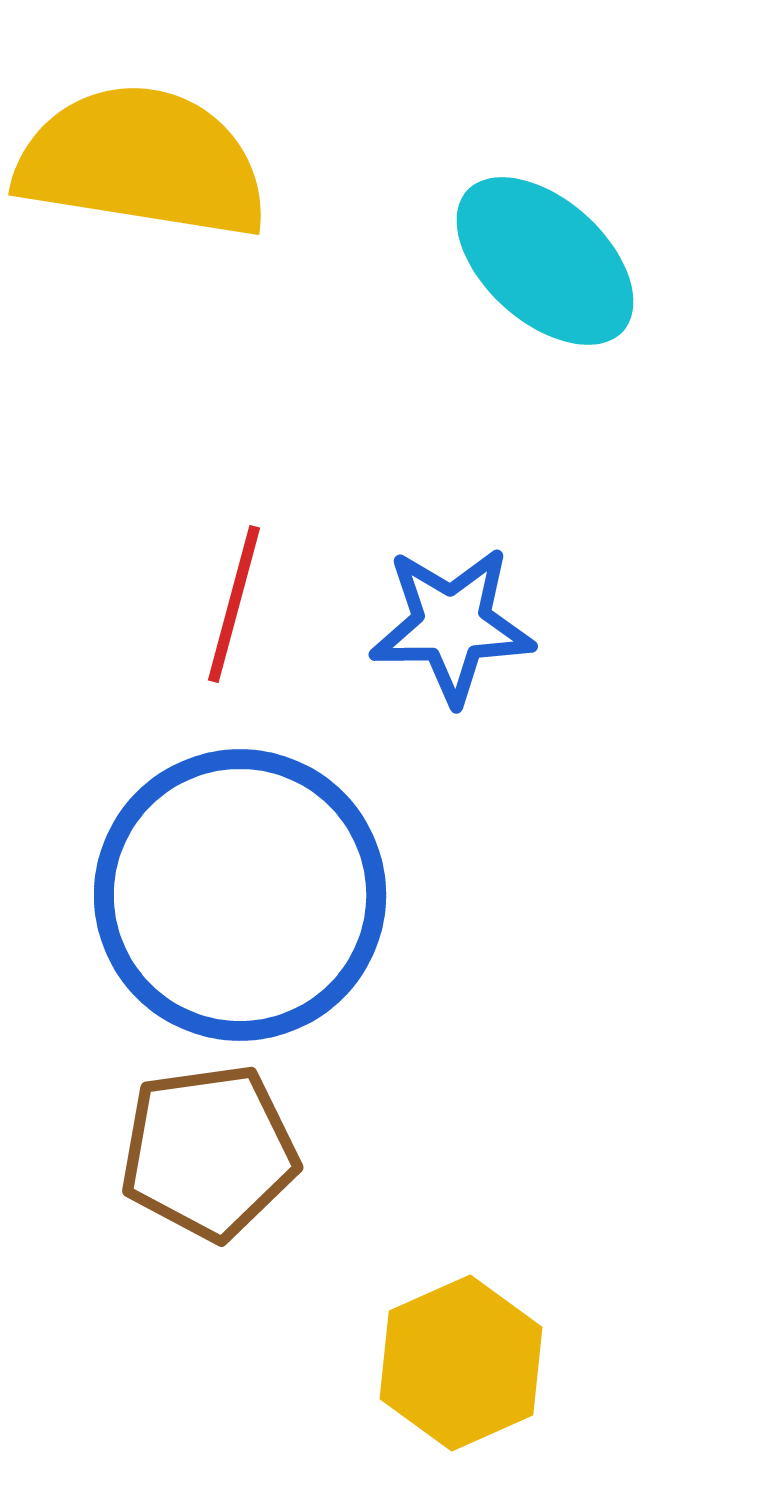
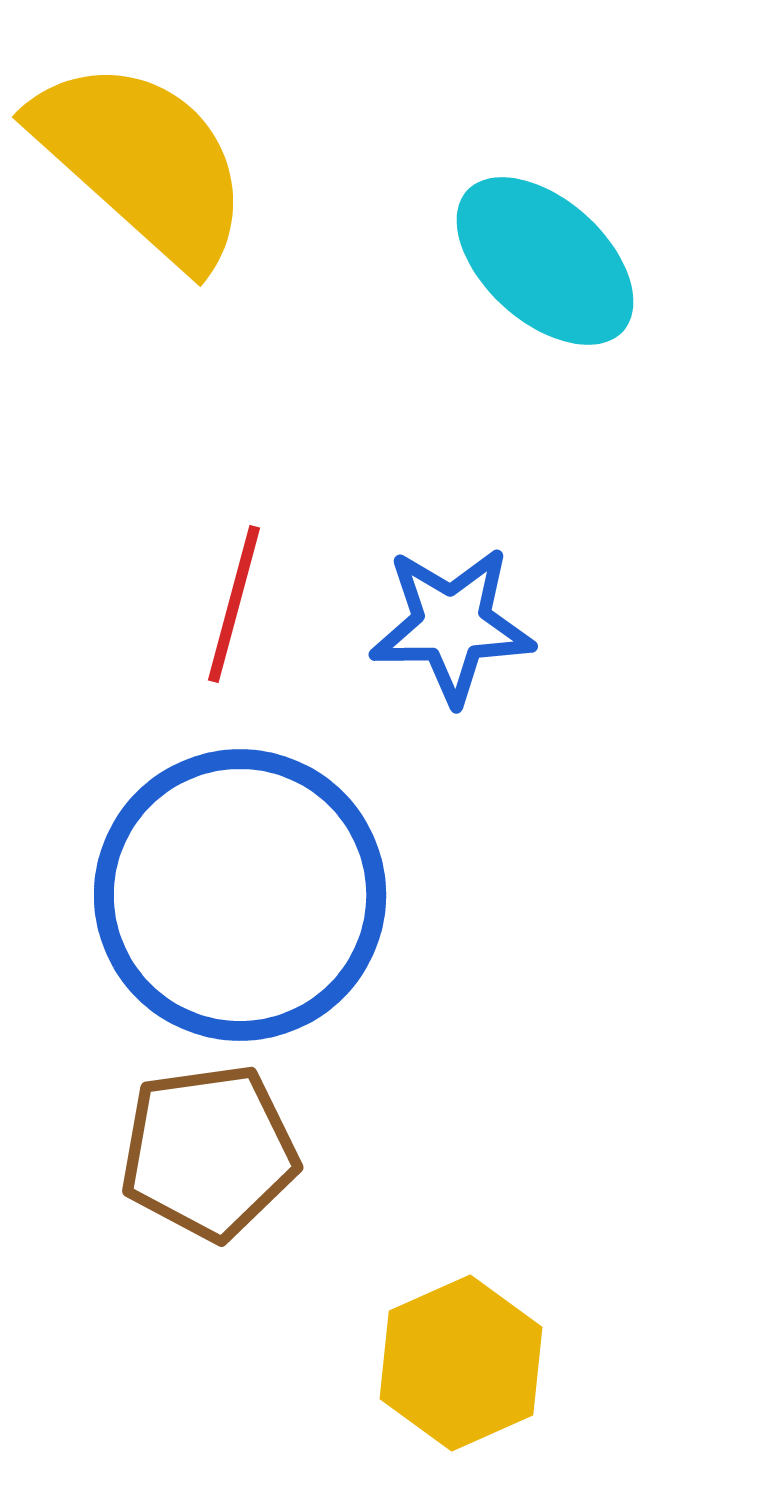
yellow semicircle: rotated 33 degrees clockwise
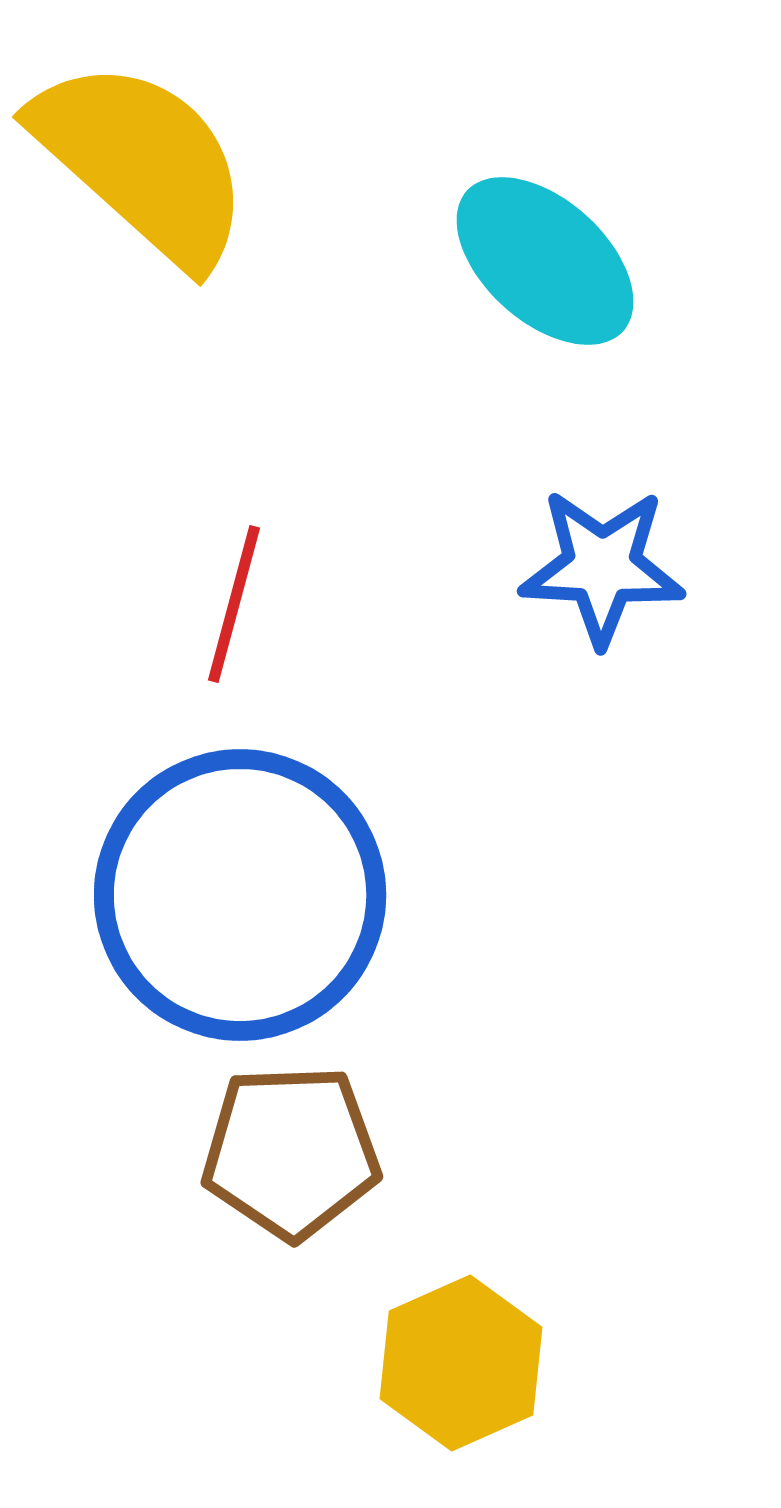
blue star: moved 150 px right, 58 px up; rotated 4 degrees clockwise
brown pentagon: moved 82 px right; rotated 6 degrees clockwise
